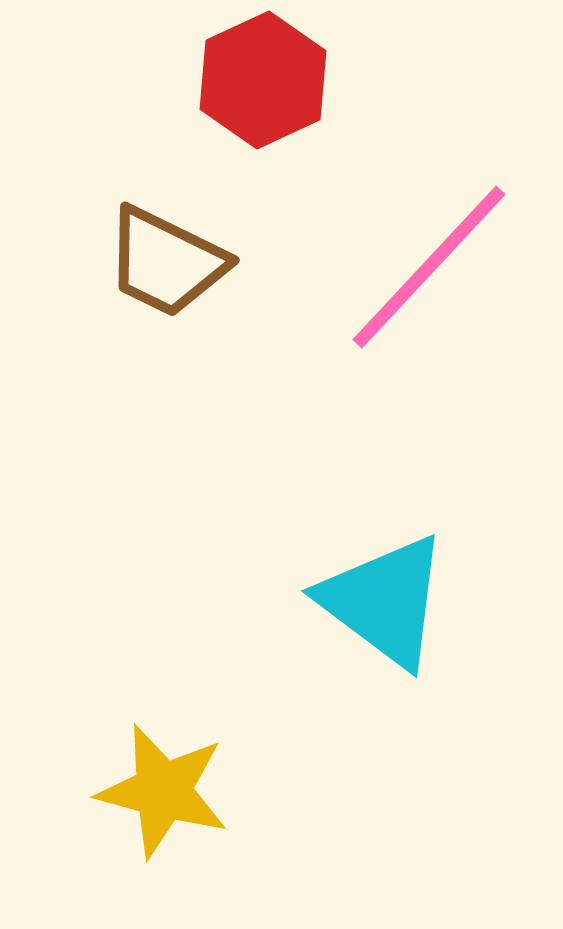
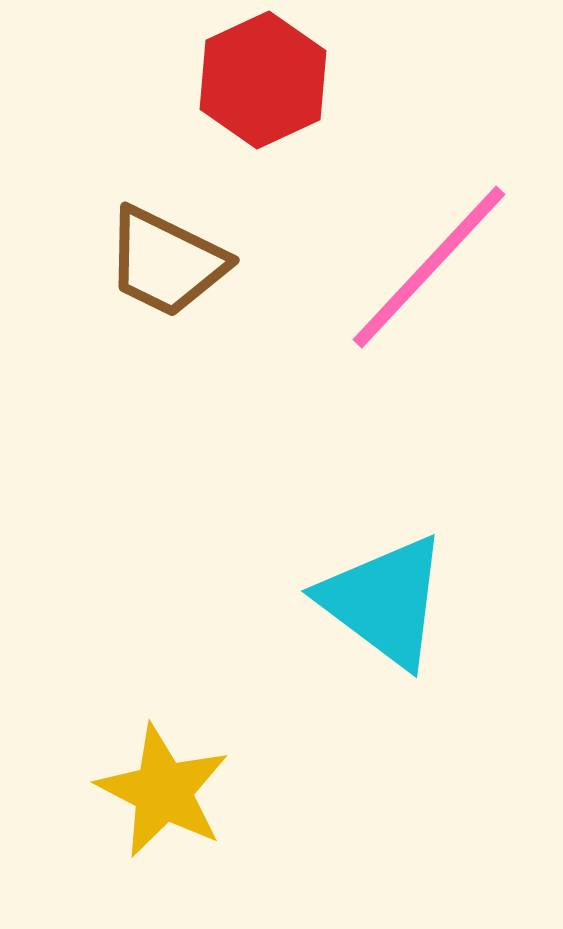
yellow star: rotated 12 degrees clockwise
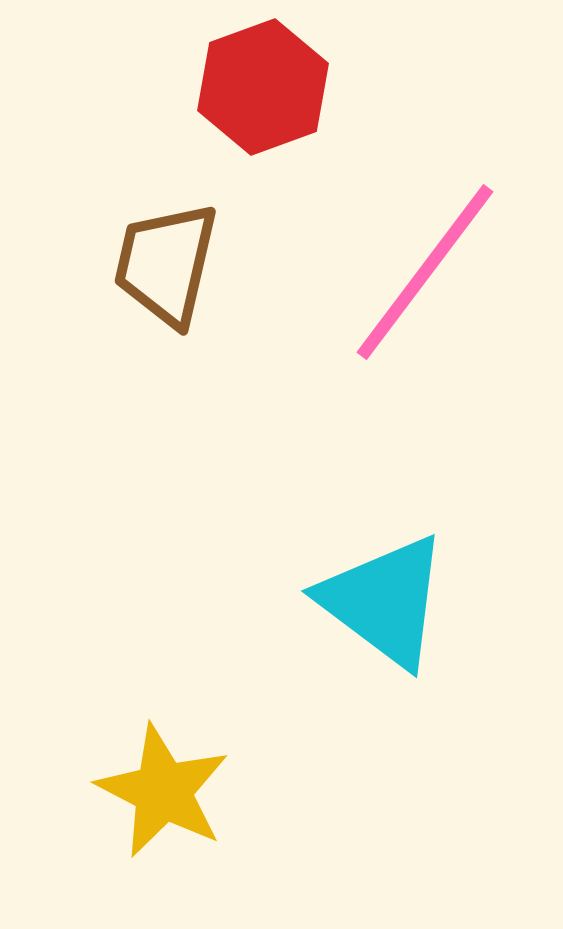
red hexagon: moved 7 px down; rotated 5 degrees clockwise
brown trapezoid: moved 2 px down; rotated 77 degrees clockwise
pink line: moved 4 px left, 5 px down; rotated 6 degrees counterclockwise
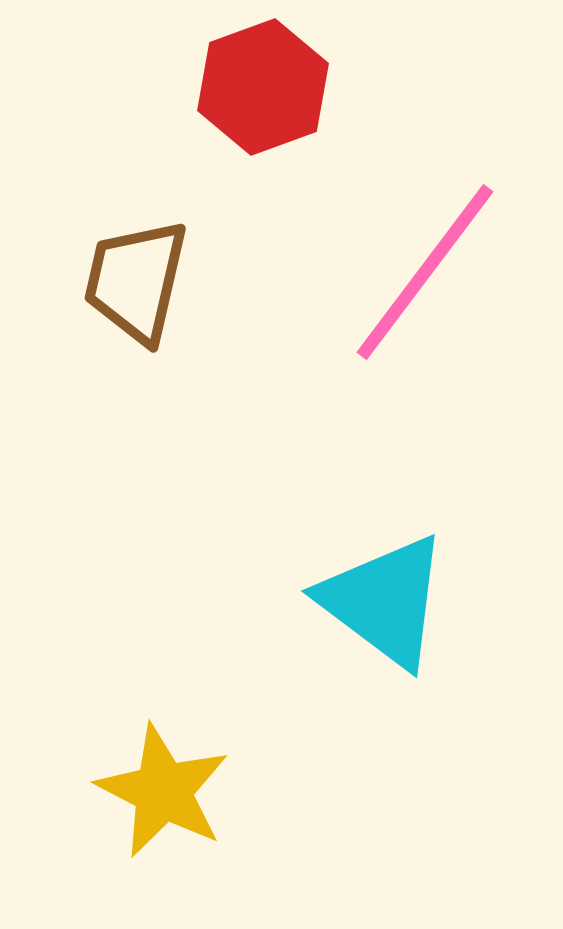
brown trapezoid: moved 30 px left, 17 px down
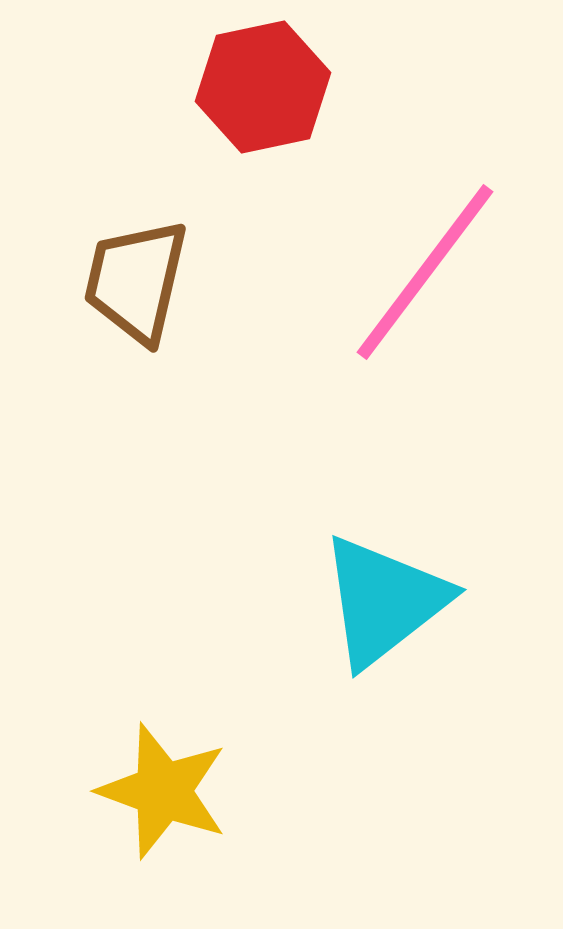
red hexagon: rotated 8 degrees clockwise
cyan triangle: rotated 45 degrees clockwise
yellow star: rotated 7 degrees counterclockwise
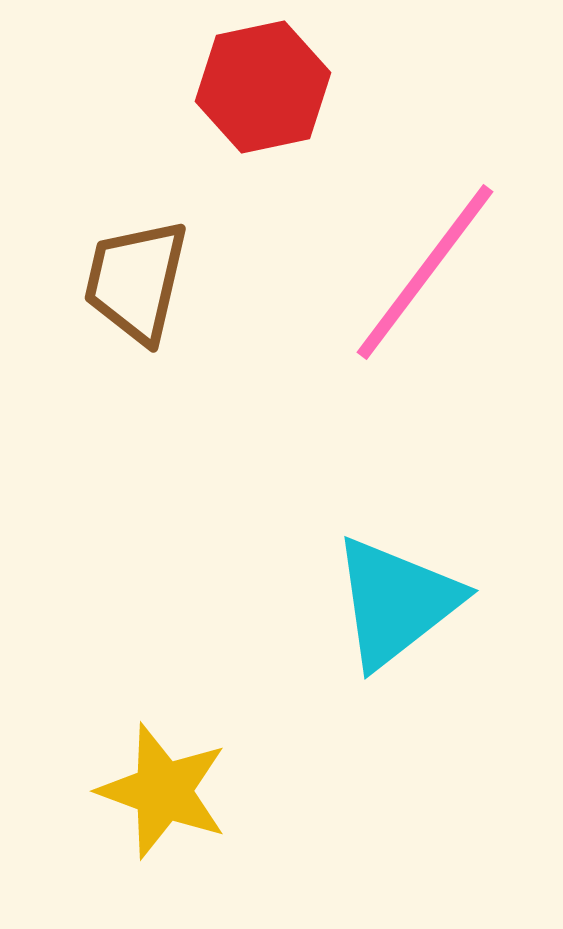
cyan triangle: moved 12 px right, 1 px down
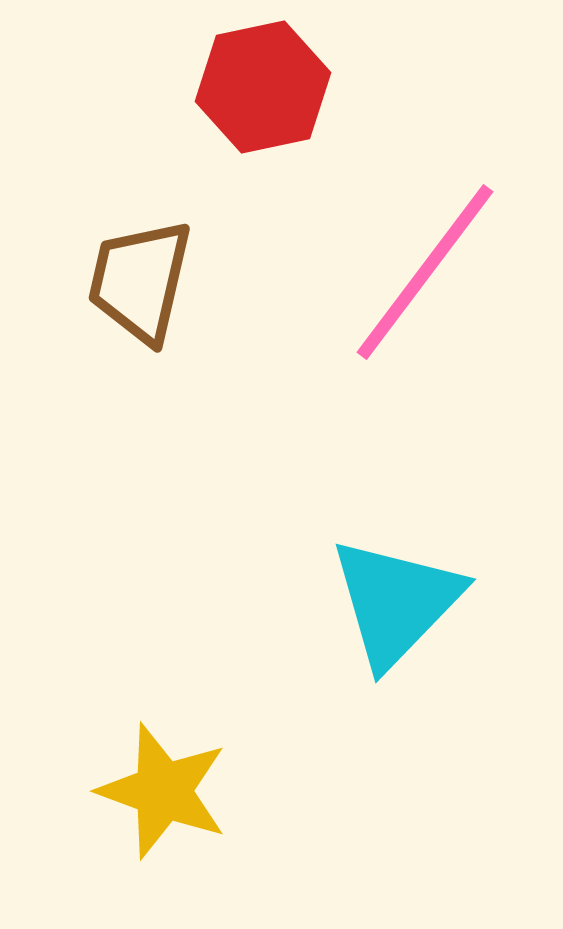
brown trapezoid: moved 4 px right
cyan triangle: rotated 8 degrees counterclockwise
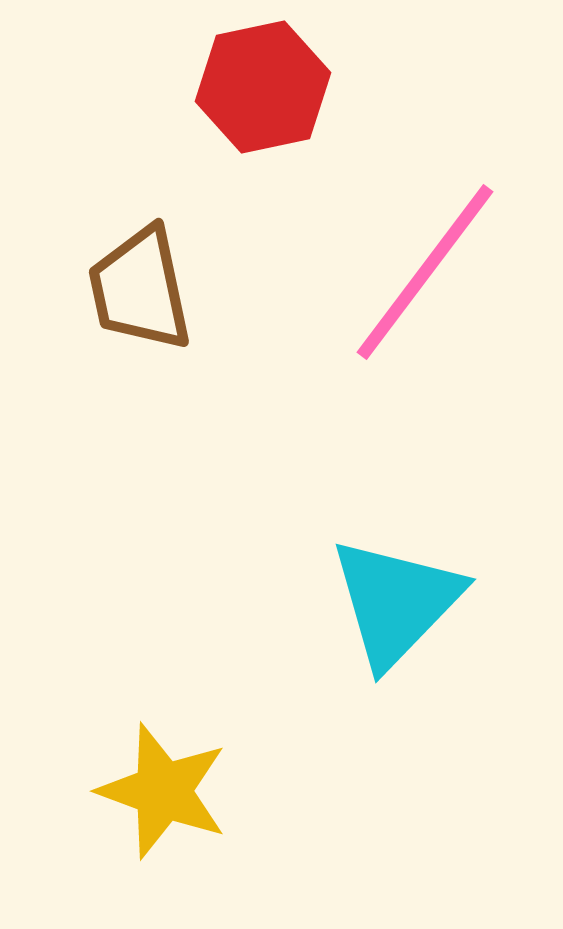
brown trapezoid: moved 8 px down; rotated 25 degrees counterclockwise
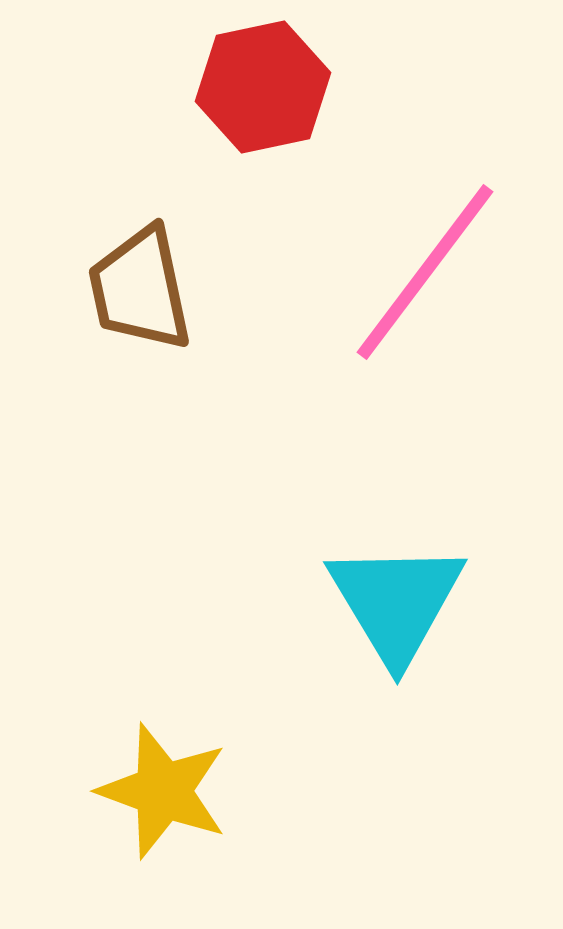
cyan triangle: rotated 15 degrees counterclockwise
